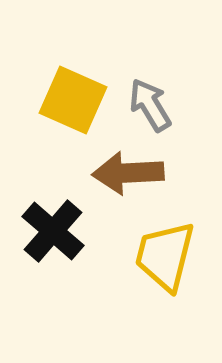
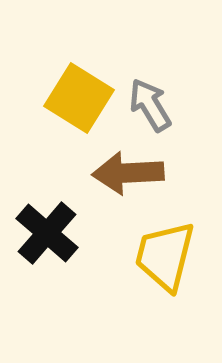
yellow square: moved 6 px right, 2 px up; rotated 8 degrees clockwise
black cross: moved 6 px left, 2 px down
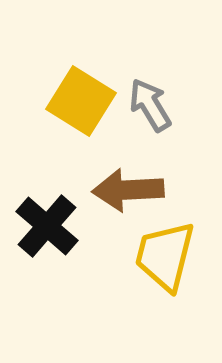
yellow square: moved 2 px right, 3 px down
brown arrow: moved 17 px down
black cross: moved 7 px up
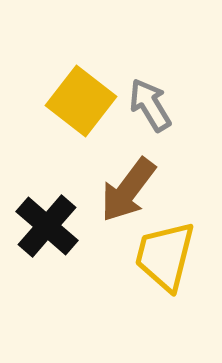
yellow square: rotated 6 degrees clockwise
brown arrow: rotated 50 degrees counterclockwise
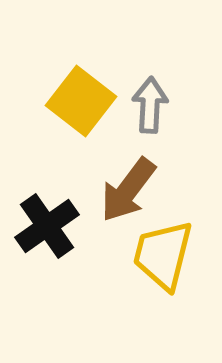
gray arrow: rotated 34 degrees clockwise
black cross: rotated 14 degrees clockwise
yellow trapezoid: moved 2 px left, 1 px up
